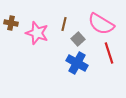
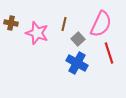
pink semicircle: rotated 96 degrees counterclockwise
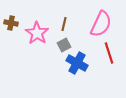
pink star: rotated 15 degrees clockwise
gray square: moved 14 px left, 6 px down; rotated 16 degrees clockwise
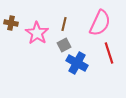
pink semicircle: moved 1 px left, 1 px up
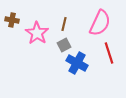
brown cross: moved 1 px right, 3 px up
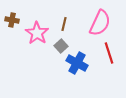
gray square: moved 3 px left, 1 px down; rotated 16 degrees counterclockwise
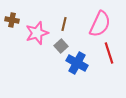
pink semicircle: moved 1 px down
pink star: rotated 20 degrees clockwise
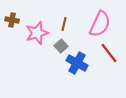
red line: rotated 20 degrees counterclockwise
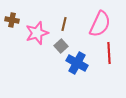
red line: rotated 35 degrees clockwise
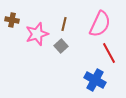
pink star: moved 1 px down
red line: rotated 25 degrees counterclockwise
blue cross: moved 18 px right, 17 px down
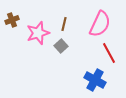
brown cross: rotated 32 degrees counterclockwise
pink star: moved 1 px right, 1 px up
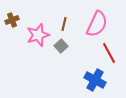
pink semicircle: moved 3 px left
pink star: moved 2 px down
